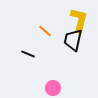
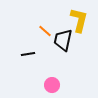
black trapezoid: moved 10 px left
black line: rotated 32 degrees counterclockwise
pink circle: moved 1 px left, 3 px up
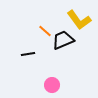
yellow L-shape: rotated 130 degrees clockwise
black trapezoid: rotated 55 degrees clockwise
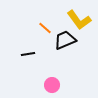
orange line: moved 3 px up
black trapezoid: moved 2 px right
